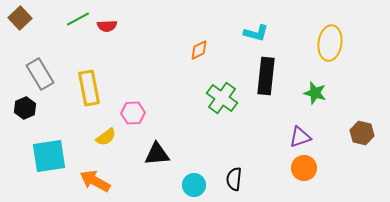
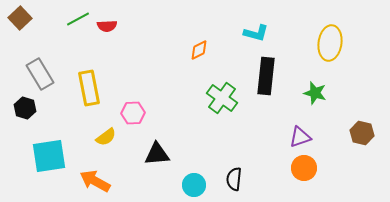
black hexagon: rotated 20 degrees counterclockwise
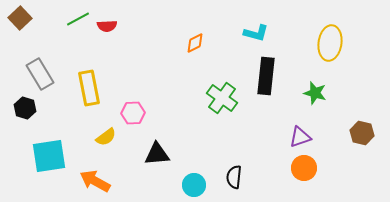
orange diamond: moved 4 px left, 7 px up
black semicircle: moved 2 px up
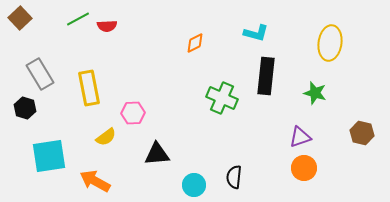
green cross: rotated 12 degrees counterclockwise
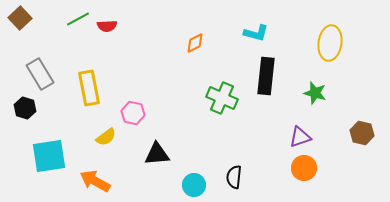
pink hexagon: rotated 15 degrees clockwise
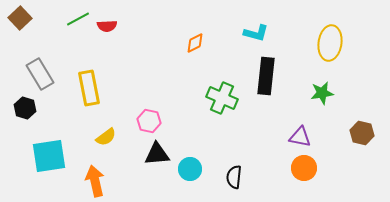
green star: moved 7 px right; rotated 25 degrees counterclockwise
pink hexagon: moved 16 px right, 8 px down
purple triangle: rotated 30 degrees clockwise
orange arrow: rotated 48 degrees clockwise
cyan circle: moved 4 px left, 16 px up
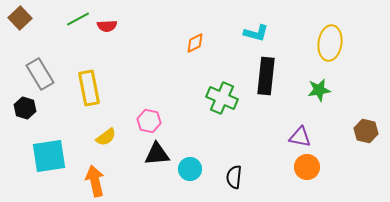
green star: moved 3 px left, 3 px up
brown hexagon: moved 4 px right, 2 px up
orange circle: moved 3 px right, 1 px up
